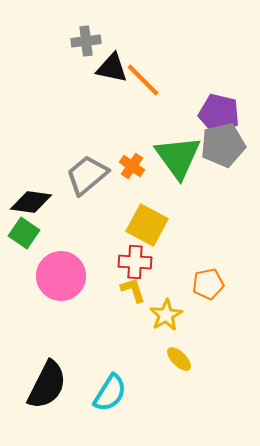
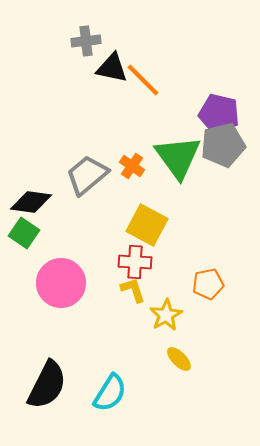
pink circle: moved 7 px down
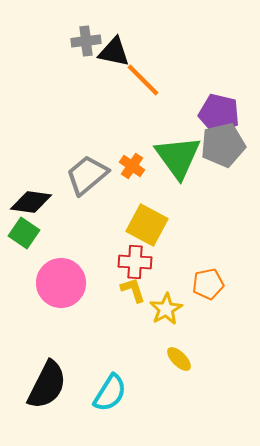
black triangle: moved 2 px right, 16 px up
yellow star: moved 6 px up
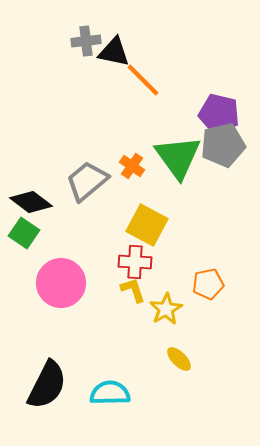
gray trapezoid: moved 6 px down
black diamond: rotated 30 degrees clockwise
cyan semicircle: rotated 123 degrees counterclockwise
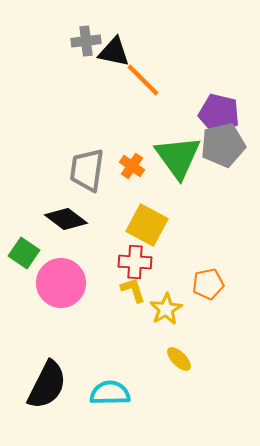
gray trapezoid: moved 11 px up; rotated 42 degrees counterclockwise
black diamond: moved 35 px right, 17 px down
green square: moved 20 px down
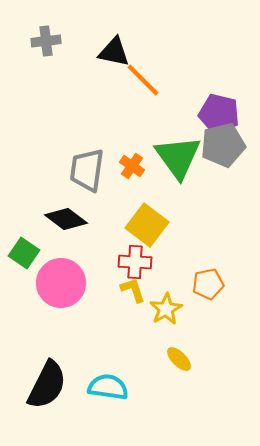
gray cross: moved 40 px left
yellow square: rotated 9 degrees clockwise
cyan semicircle: moved 2 px left, 6 px up; rotated 9 degrees clockwise
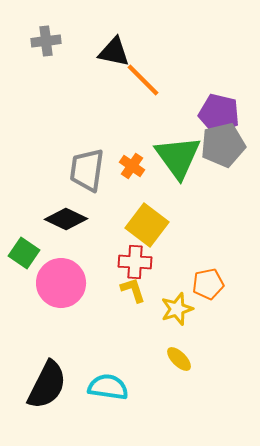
black diamond: rotated 12 degrees counterclockwise
yellow star: moved 11 px right; rotated 12 degrees clockwise
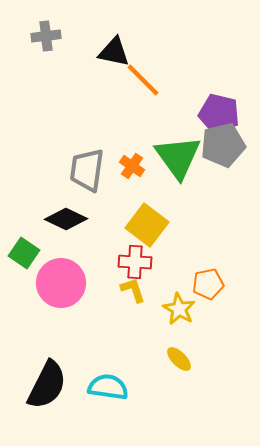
gray cross: moved 5 px up
yellow star: moved 2 px right; rotated 24 degrees counterclockwise
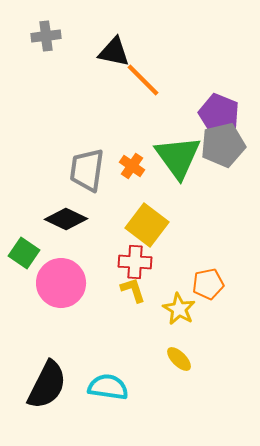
purple pentagon: rotated 9 degrees clockwise
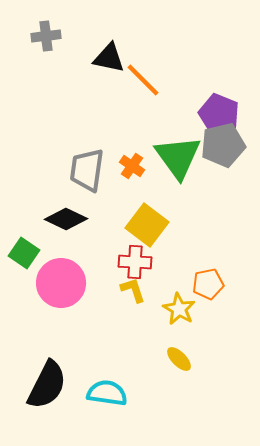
black triangle: moved 5 px left, 6 px down
cyan semicircle: moved 1 px left, 6 px down
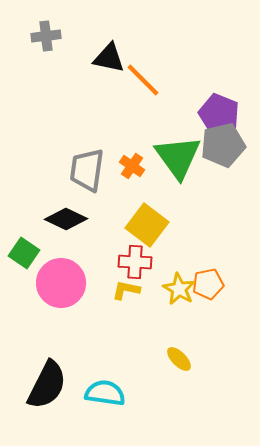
yellow L-shape: moved 7 px left; rotated 60 degrees counterclockwise
yellow star: moved 20 px up
cyan semicircle: moved 2 px left
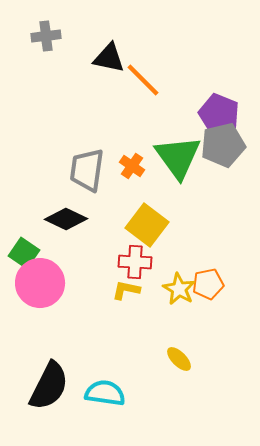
pink circle: moved 21 px left
black semicircle: moved 2 px right, 1 px down
